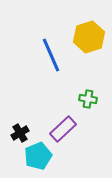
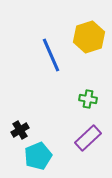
purple rectangle: moved 25 px right, 9 px down
black cross: moved 3 px up
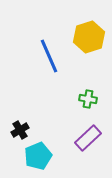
blue line: moved 2 px left, 1 px down
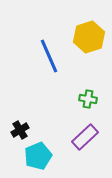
purple rectangle: moved 3 px left, 1 px up
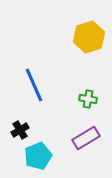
blue line: moved 15 px left, 29 px down
purple rectangle: moved 1 px right, 1 px down; rotated 12 degrees clockwise
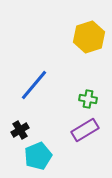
blue line: rotated 64 degrees clockwise
purple rectangle: moved 1 px left, 8 px up
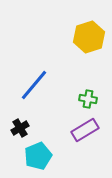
black cross: moved 2 px up
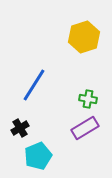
yellow hexagon: moved 5 px left
blue line: rotated 8 degrees counterclockwise
purple rectangle: moved 2 px up
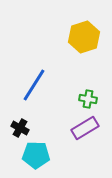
black cross: rotated 30 degrees counterclockwise
cyan pentagon: moved 2 px left, 1 px up; rotated 24 degrees clockwise
